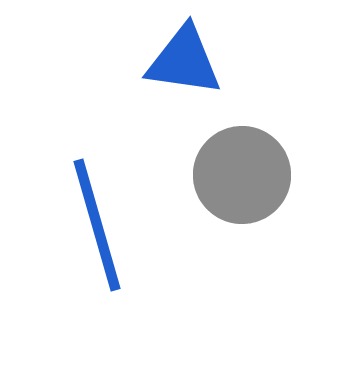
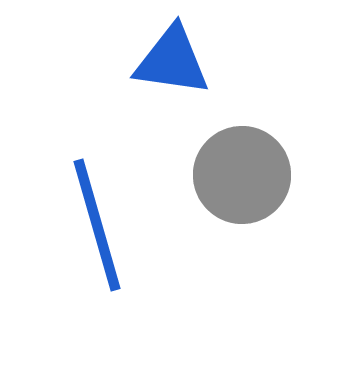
blue triangle: moved 12 px left
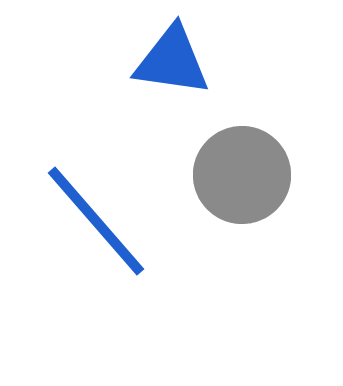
blue line: moved 1 px left, 4 px up; rotated 25 degrees counterclockwise
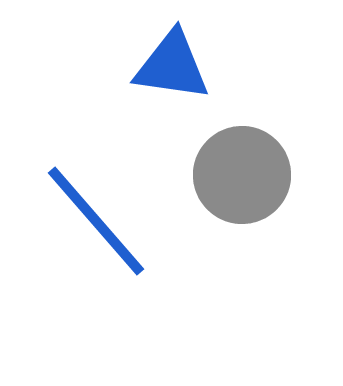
blue triangle: moved 5 px down
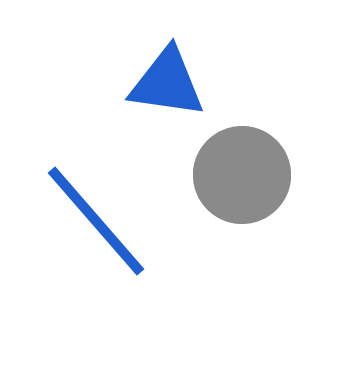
blue triangle: moved 5 px left, 17 px down
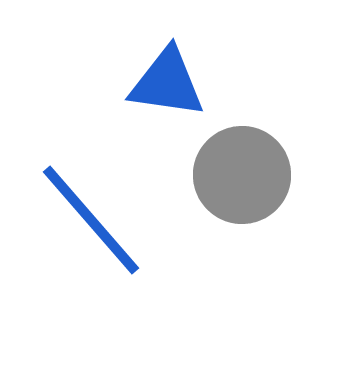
blue line: moved 5 px left, 1 px up
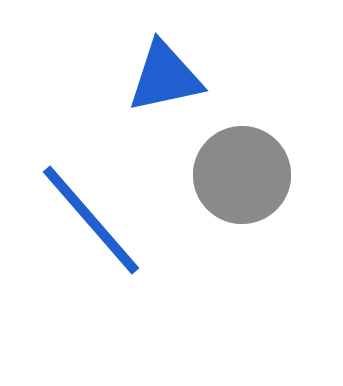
blue triangle: moved 2 px left, 6 px up; rotated 20 degrees counterclockwise
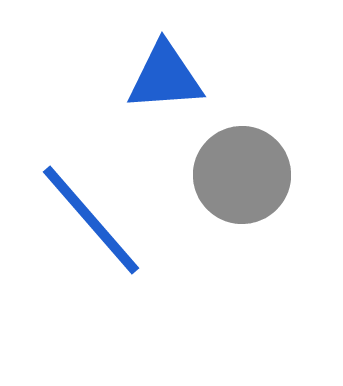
blue triangle: rotated 8 degrees clockwise
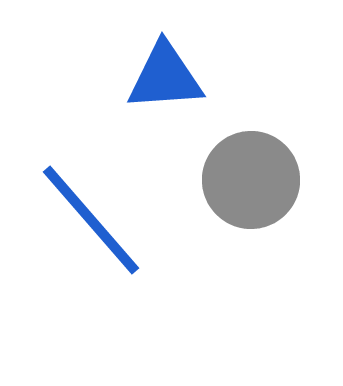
gray circle: moved 9 px right, 5 px down
